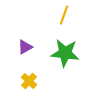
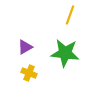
yellow line: moved 6 px right
yellow cross: moved 8 px up; rotated 21 degrees counterclockwise
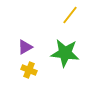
yellow line: rotated 18 degrees clockwise
yellow cross: moved 3 px up
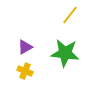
yellow cross: moved 4 px left, 1 px down
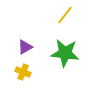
yellow line: moved 5 px left
yellow cross: moved 2 px left, 1 px down
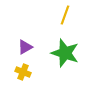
yellow line: rotated 18 degrees counterclockwise
green star: rotated 12 degrees clockwise
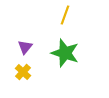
purple triangle: rotated 21 degrees counterclockwise
yellow cross: rotated 21 degrees clockwise
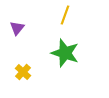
purple triangle: moved 8 px left, 19 px up
